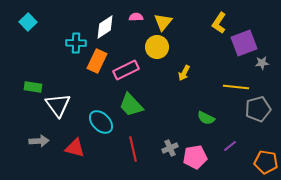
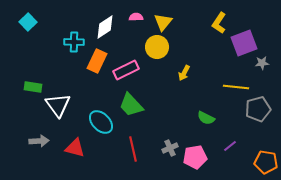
cyan cross: moved 2 px left, 1 px up
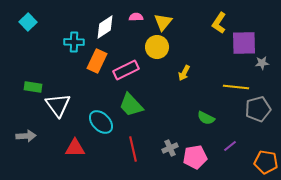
purple square: rotated 20 degrees clockwise
gray arrow: moved 13 px left, 5 px up
red triangle: rotated 15 degrees counterclockwise
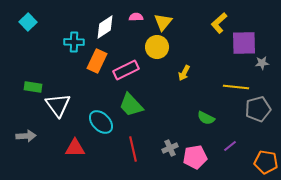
yellow L-shape: rotated 15 degrees clockwise
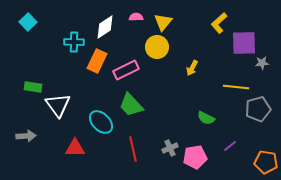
yellow arrow: moved 8 px right, 5 px up
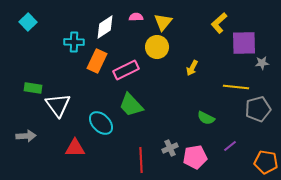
green rectangle: moved 1 px down
cyan ellipse: moved 1 px down
red line: moved 8 px right, 11 px down; rotated 10 degrees clockwise
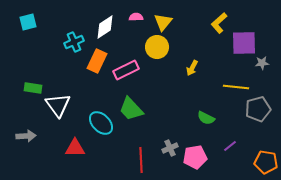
cyan square: rotated 30 degrees clockwise
cyan cross: rotated 24 degrees counterclockwise
green trapezoid: moved 4 px down
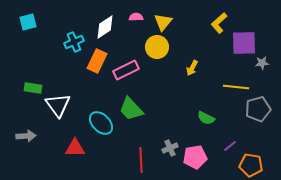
orange pentagon: moved 15 px left, 3 px down
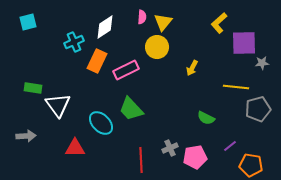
pink semicircle: moved 6 px right; rotated 96 degrees clockwise
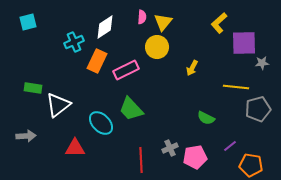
white triangle: rotated 28 degrees clockwise
